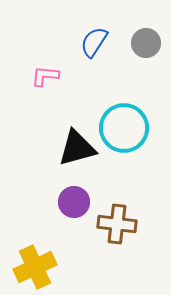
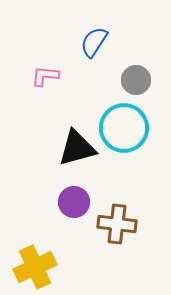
gray circle: moved 10 px left, 37 px down
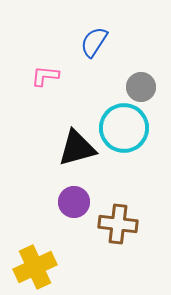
gray circle: moved 5 px right, 7 px down
brown cross: moved 1 px right
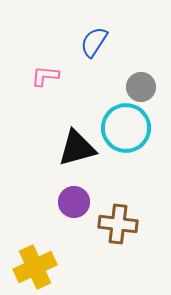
cyan circle: moved 2 px right
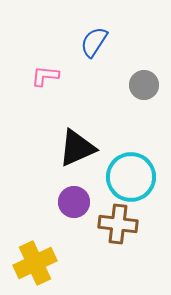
gray circle: moved 3 px right, 2 px up
cyan circle: moved 5 px right, 49 px down
black triangle: rotated 9 degrees counterclockwise
yellow cross: moved 4 px up
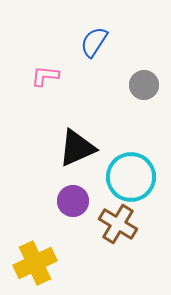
purple circle: moved 1 px left, 1 px up
brown cross: rotated 24 degrees clockwise
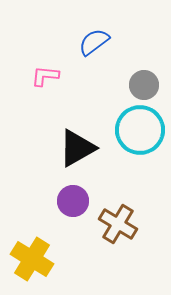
blue semicircle: rotated 20 degrees clockwise
black triangle: rotated 6 degrees counterclockwise
cyan circle: moved 9 px right, 47 px up
yellow cross: moved 3 px left, 4 px up; rotated 33 degrees counterclockwise
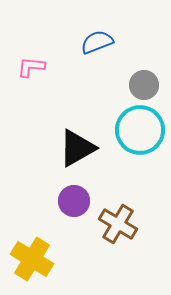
blue semicircle: moved 3 px right; rotated 16 degrees clockwise
pink L-shape: moved 14 px left, 9 px up
purple circle: moved 1 px right
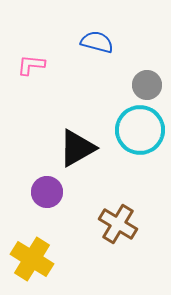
blue semicircle: rotated 36 degrees clockwise
pink L-shape: moved 2 px up
gray circle: moved 3 px right
purple circle: moved 27 px left, 9 px up
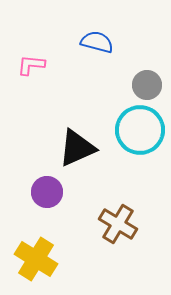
black triangle: rotated 6 degrees clockwise
yellow cross: moved 4 px right
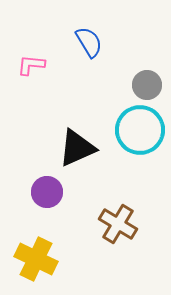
blue semicircle: moved 8 px left; rotated 44 degrees clockwise
yellow cross: rotated 6 degrees counterclockwise
